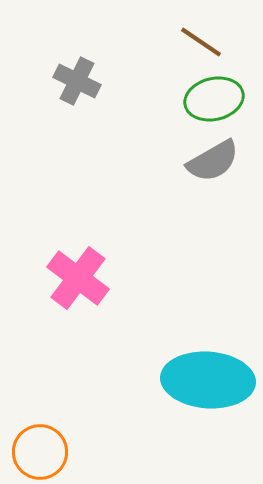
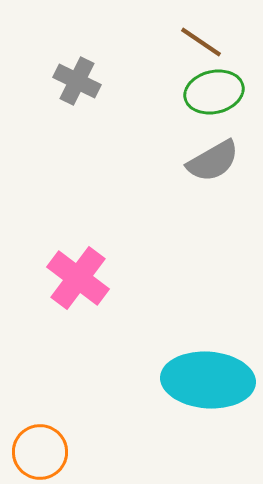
green ellipse: moved 7 px up
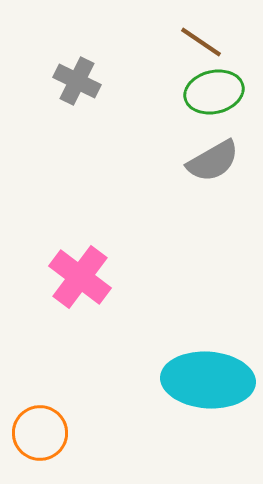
pink cross: moved 2 px right, 1 px up
orange circle: moved 19 px up
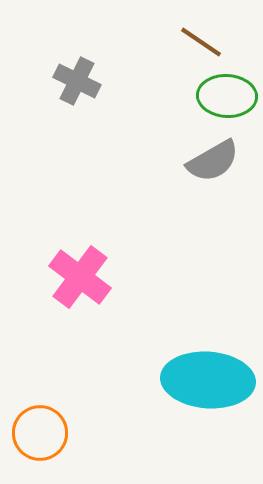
green ellipse: moved 13 px right, 4 px down; rotated 16 degrees clockwise
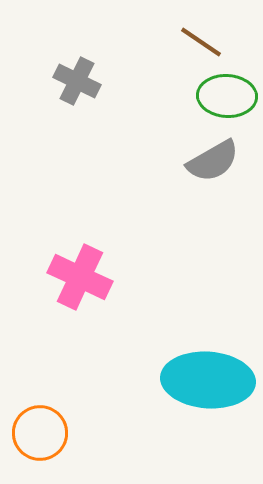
pink cross: rotated 12 degrees counterclockwise
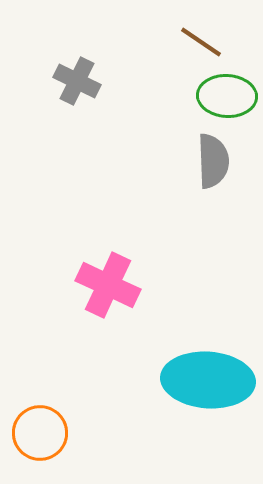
gray semicircle: rotated 62 degrees counterclockwise
pink cross: moved 28 px right, 8 px down
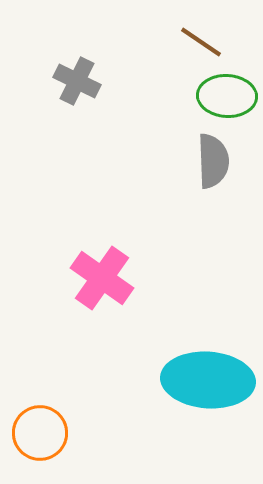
pink cross: moved 6 px left, 7 px up; rotated 10 degrees clockwise
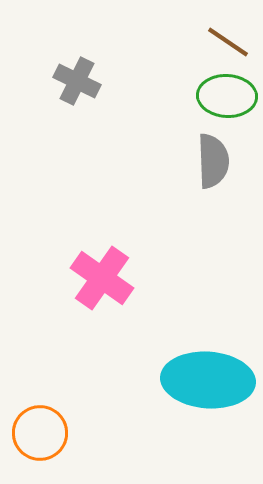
brown line: moved 27 px right
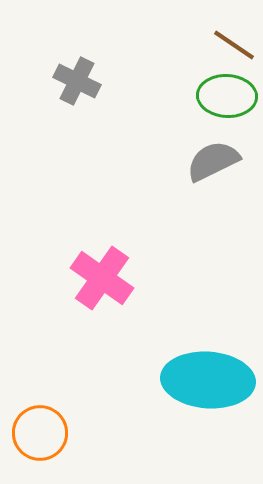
brown line: moved 6 px right, 3 px down
gray semicircle: rotated 114 degrees counterclockwise
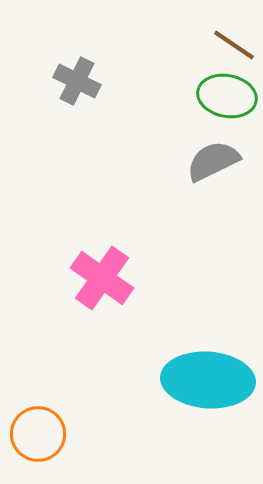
green ellipse: rotated 8 degrees clockwise
orange circle: moved 2 px left, 1 px down
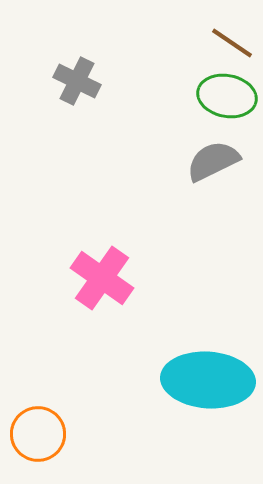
brown line: moved 2 px left, 2 px up
